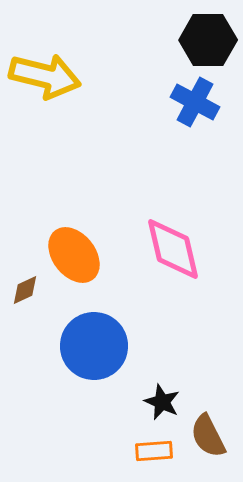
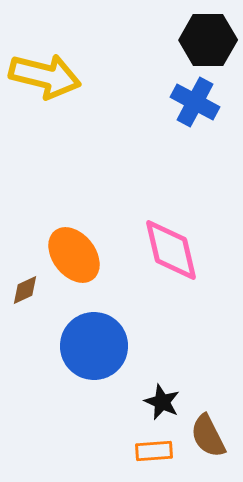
pink diamond: moved 2 px left, 1 px down
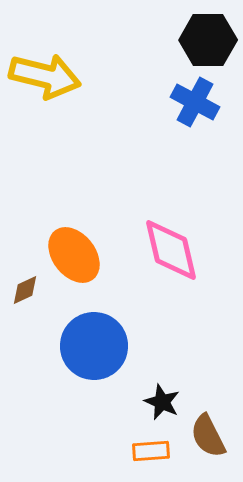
orange rectangle: moved 3 px left
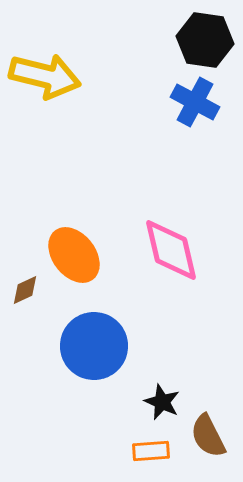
black hexagon: moved 3 px left; rotated 8 degrees clockwise
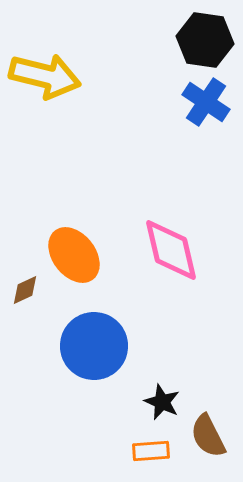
blue cross: moved 11 px right; rotated 6 degrees clockwise
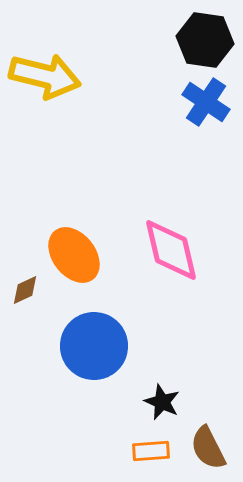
brown semicircle: moved 12 px down
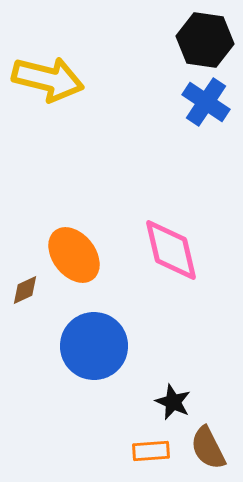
yellow arrow: moved 3 px right, 3 px down
black star: moved 11 px right
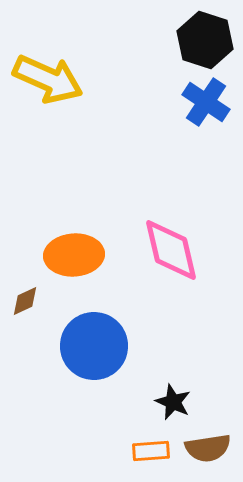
black hexagon: rotated 10 degrees clockwise
yellow arrow: rotated 10 degrees clockwise
orange ellipse: rotated 56 degrees counterclockwise
brown diamond: moved 11 px down
brown semicircle: rotated 72 degrees counterclockwise
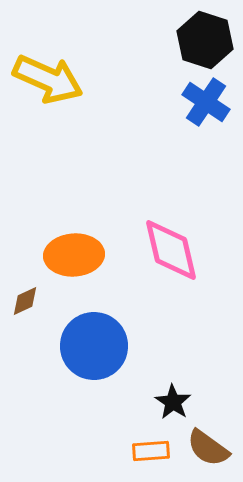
black star: rotated 9 degrees clockwise
brown semicircle: rotated 45 degrees clockwise
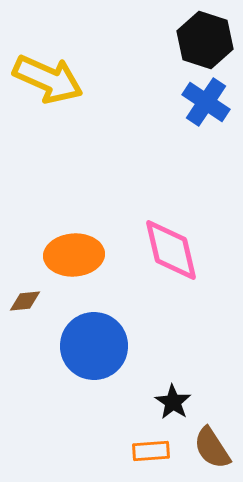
brown diamond: rotated 20 degrees clockwise
brown semicircle: moved 4 px right; rotated 21 degrees clockwise
